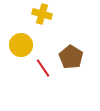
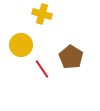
red line: moved 1 px left, 1 px down
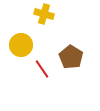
yellow cross: moved 2 px right
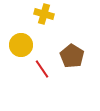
brown pentagon: moved 1 px right, 1 px up
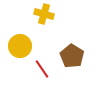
yellow circle: moved 1 px left, 1 px down
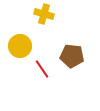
brown pentagon: rotated 25 degrees counterclockwise
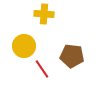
yellow cross: rotated 12 degrees counterclockwise
yellow circle: moved 4 px right
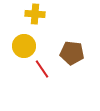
yellow cross: moved 9 px left
brown pentagon: moved 3 px up
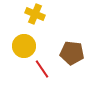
yellow cross: rotated 18 degrees clockwise
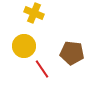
yellow cross: moved 1 px left, 1 px up
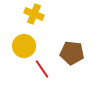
yellow cross: moved 1 px down
